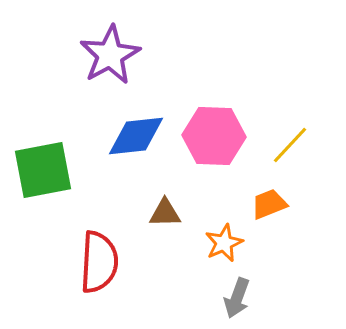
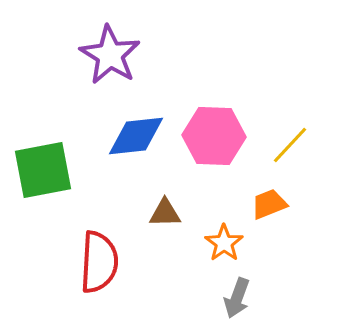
purple star: rotated 12 degrees counterclockwise
orange star: rotated 12 degrees counterclockwise
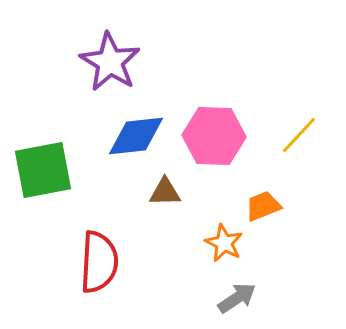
purple star: moved 7 px down
yellow line: moved 9 px right, 10 px up
orange trapezoid: moved 6 px left, 2 px down
brown triangle: moved 21 px up
orange star: rotated 9 degrees counterclockwise
gray arrow: rotated 144 degrees counterclockwise
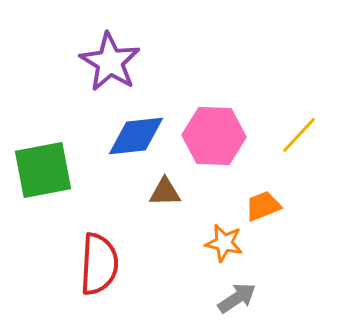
orange star: rotated 15 degrees counterclockwise
red semicircle: moved 2 px down
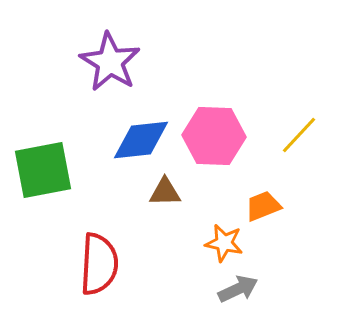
blue diamond: moved 5 px right, 4 px down
gray arrow: moved 1 px right, 9 px up; rotated 9 degrees clockwise
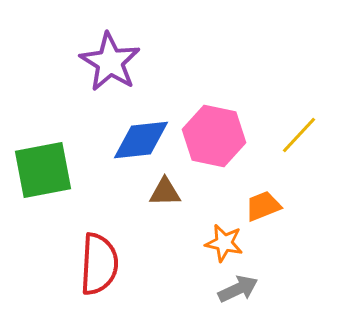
pink hexagon: rotated 10 degrees clockwise
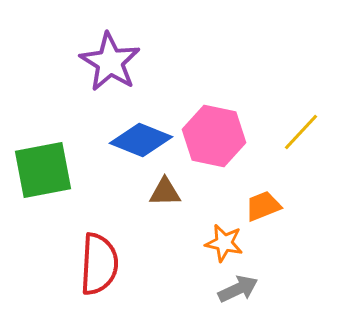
yellow line: moved 2 px right, 3 px up
blue diamond: rotated 28 degrees clockwise
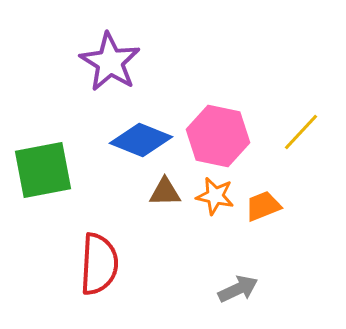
pink hexagon: moved 4 px right
orange star: moved 9 px left, 47 px up
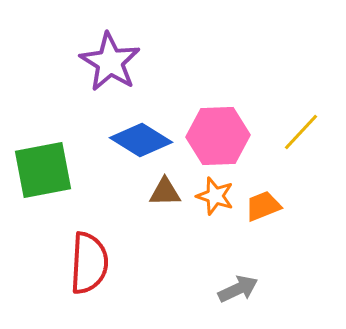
pink hexagon: rotated 14 degrees counterclockwise
blue diamond: rotated 10 degrees clockwise
orange star: rotated 6 degrees clockwise
red semicircle: moved 10 px left, 1 px up
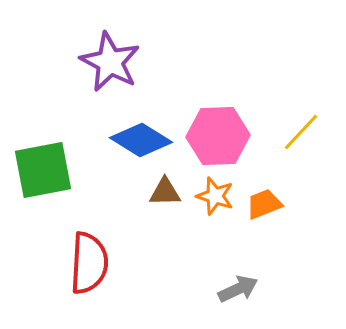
purple star: rotated 4 degrees counterclockwise
orange trapezoid: moved 1 px right, 2 px up
